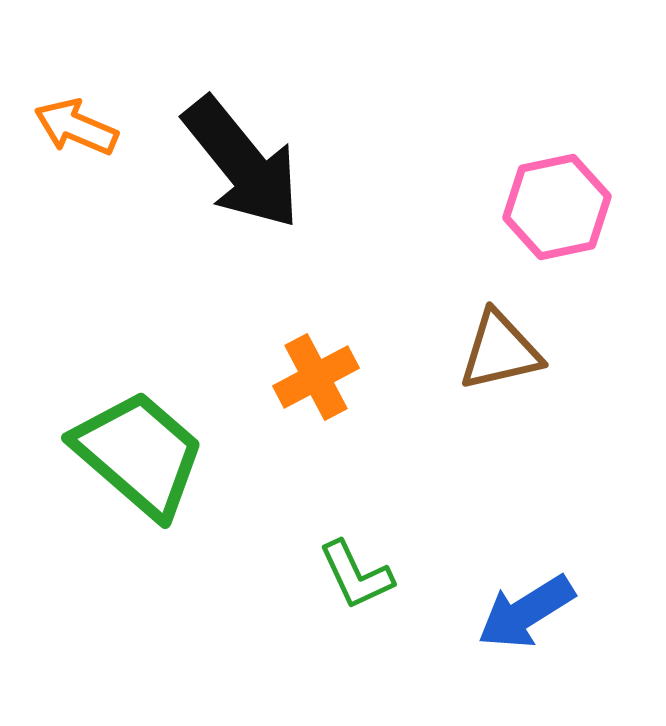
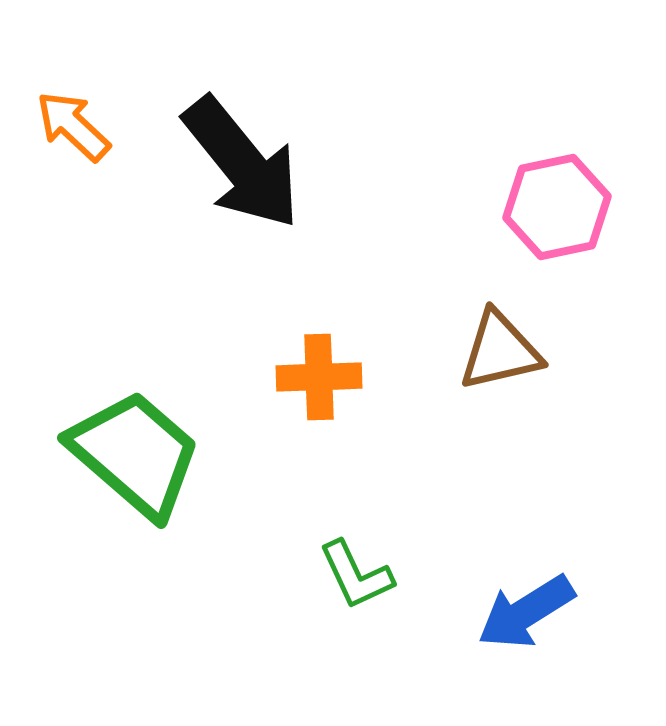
orange arrow: moved 3 px left, 1 px up; rotated 20 degrees clockwise
orange cross: moved 3 px right; rotated 26 degrees clockwise
green trapezoid: moved 4 px left
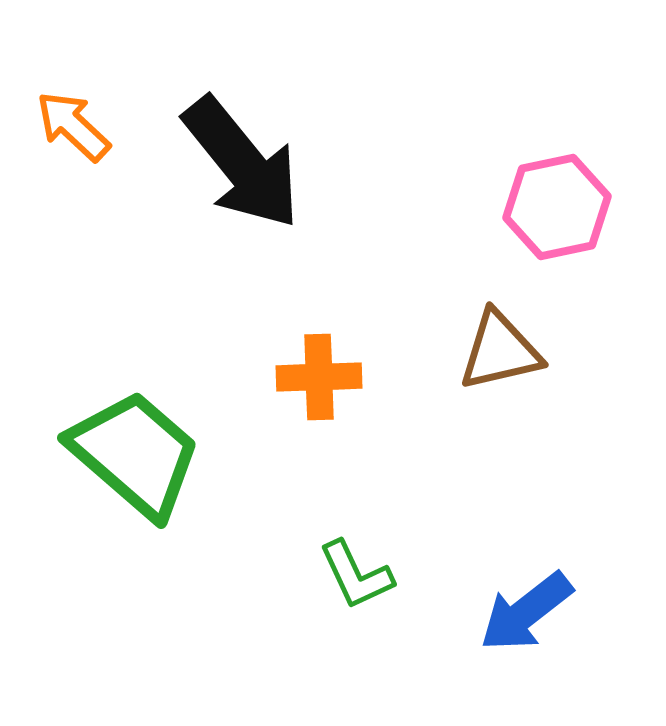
blue arrow: rotated 6 degrees counterclockwise
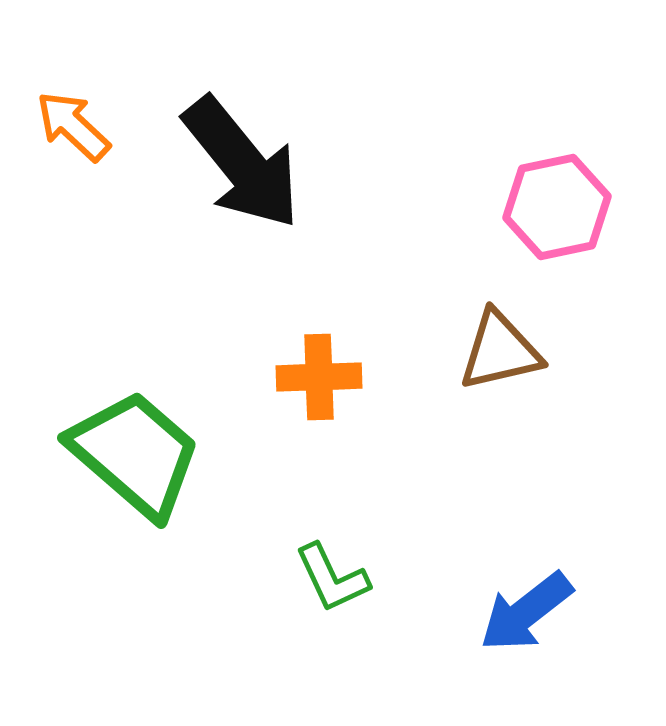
green L-shape: moved 24 px left, 3 px down
